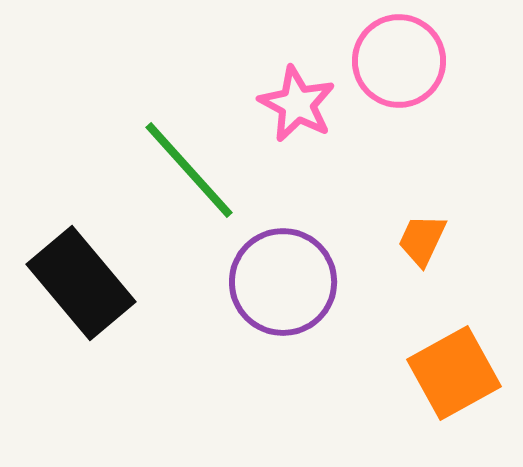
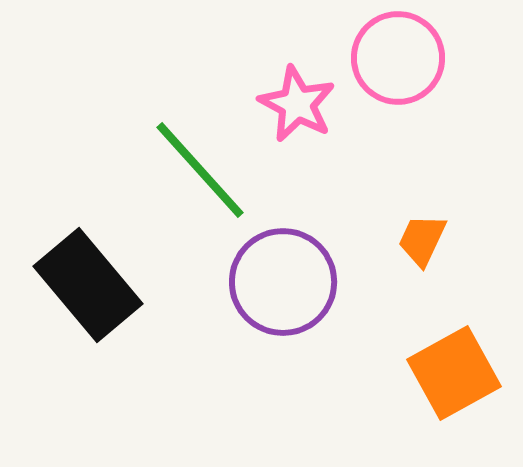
pink circle: moved 1 px left, 3 px up
green line: moved 11 px right
black rectangle: moved 7 px right, 2 px down
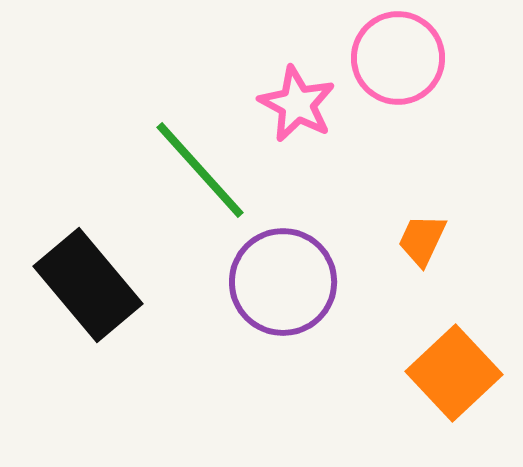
orange square: rotated 14 degrees counterclockwise
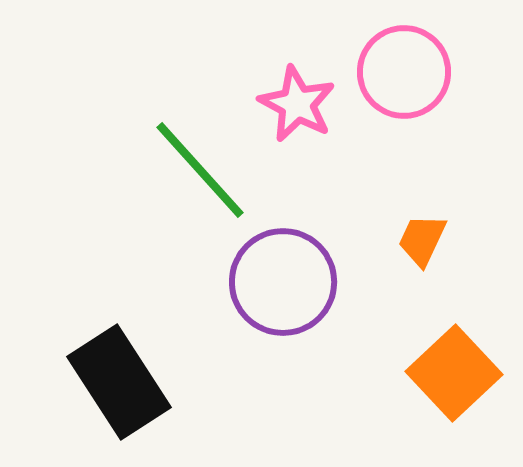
pink circle: moved 6 px right, 14 px down
black rectangle: moved 31 px right, 97 px down; rotated 7 degrees clockwise
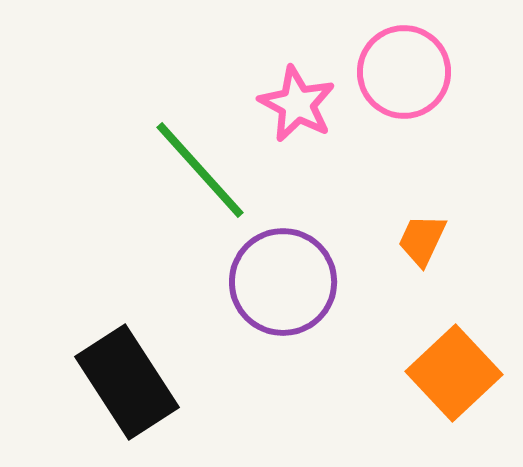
black rectangle: moved 8 px right
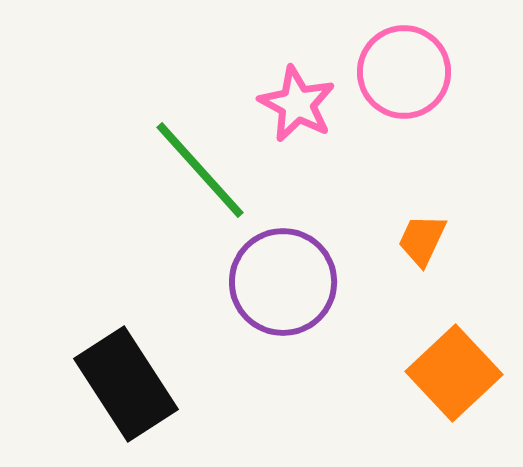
black rectangle: moved 1 px left, 2 px down
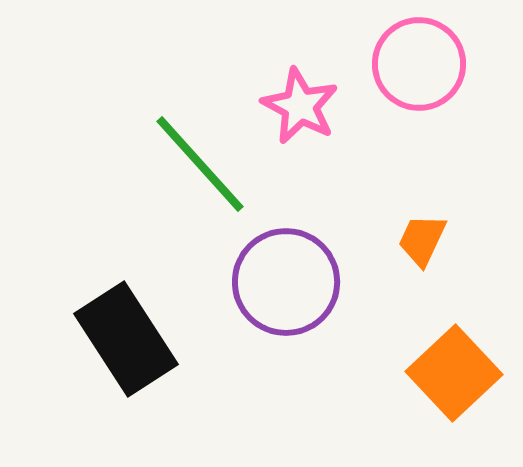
pink circle: moved 15 px right, 8 px up
pink star: moved 3 px right, 2 px down
green line: moved 6 px up
purple circle: moved 3 px right
black rectangle: moved 45 px up
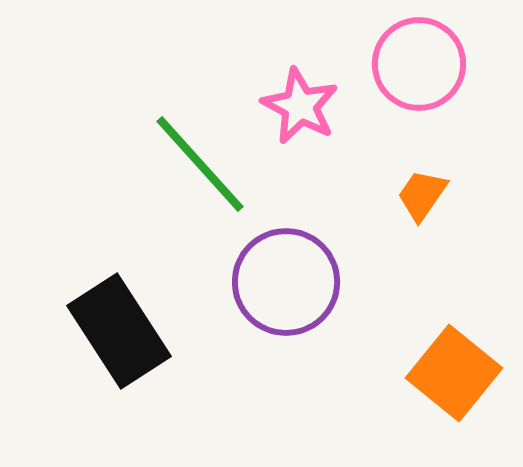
orange trapezoid: moved 45 px up; rotated 10 degrees clockwise
black rectangle: moved 7 px left, 8 px up
orange square: rotated 8 degrees counterclockwise
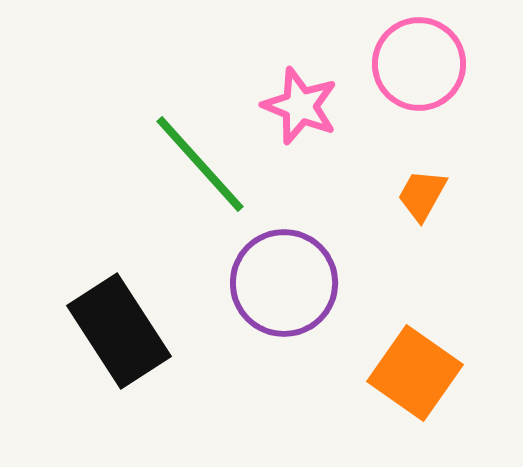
pink star: rotated 6 degrees counterclockwise
orange trapezoid: rotated 6 degrees counterclockwise
purple circle: moved 2 px left, 1 px down
orange square: moved 39 px left; rotated 4 degrees counterclockwise
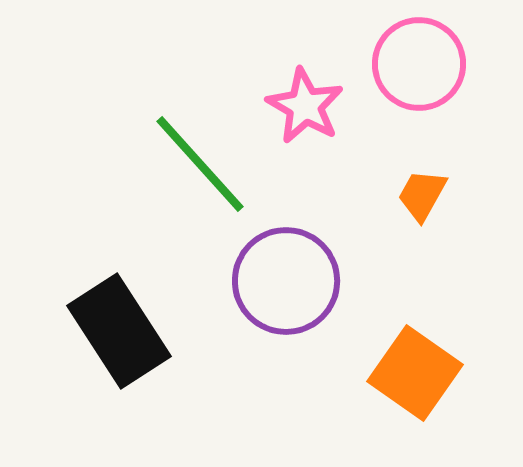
pink star: moved 5 px right; rotated 8 degrees clockwise
purple circle: moved 2 px right, 2 px up
